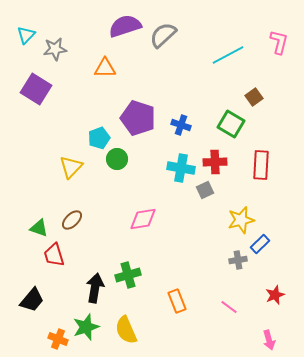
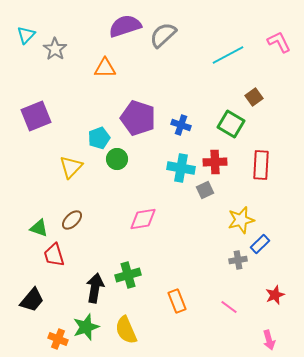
pink L-shape: rotated 40 degrees counterclockwise
gray star: rotated 30 degrees counterclockwise
purple square: moved 27 px down; rotated 36 degrees clockwise
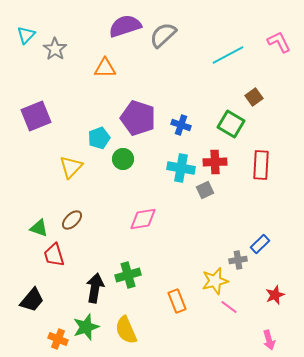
green circle: moved 6 px right
yellow star: moved 26 px left, 61 px down
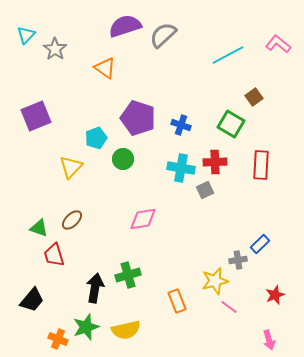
pink L-shape: moved 1 px left, 2 px down; rotated 25 degrees counterclockwise
orange triangle: rotated 35 degrees clockwise
cyan pentagon: moved 3 px left
yellow semicircle: rotated 80 degrees counterclockwise
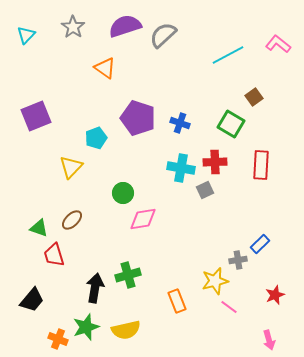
gray star: moved 18 px right, 22 px up
blue cross: moved 1 px left, 2 px up
green circle: moved 34 px down
